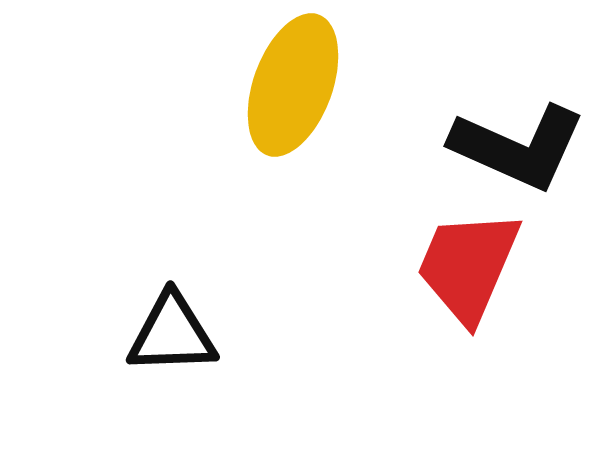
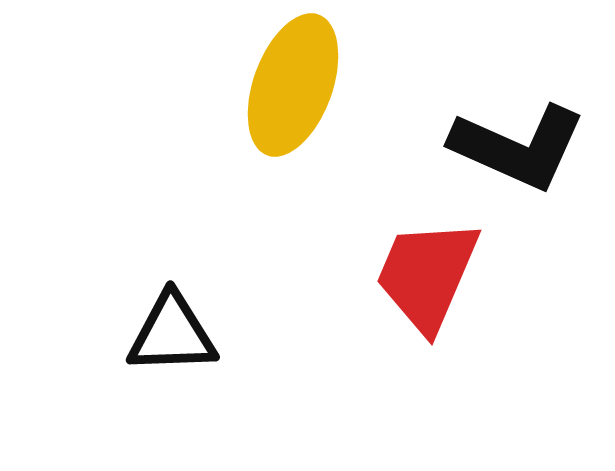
red trapezoid: moved 41 px left, 9 px down
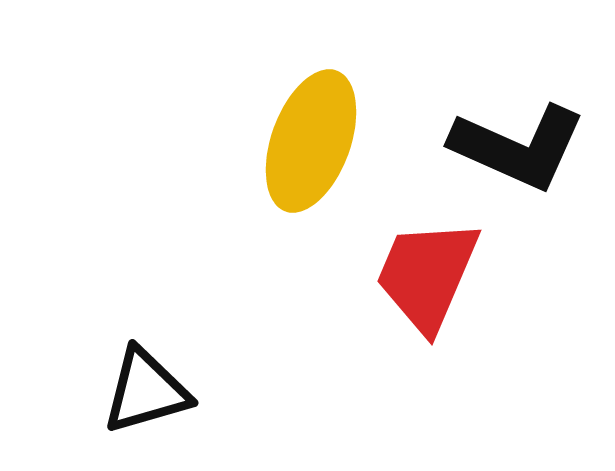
yellow ellipse: moved 18 px right, 56 px down
black triangle: moved 26 px left, 57 px down; rotated 14 degrees counterclockwise
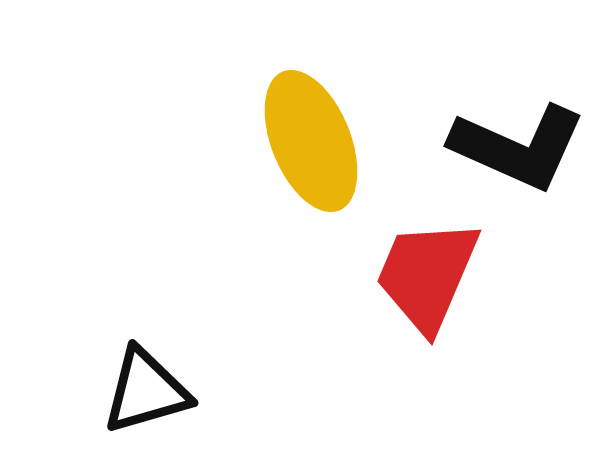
yellow ellipse: rotated 42 degrees counterclockwise
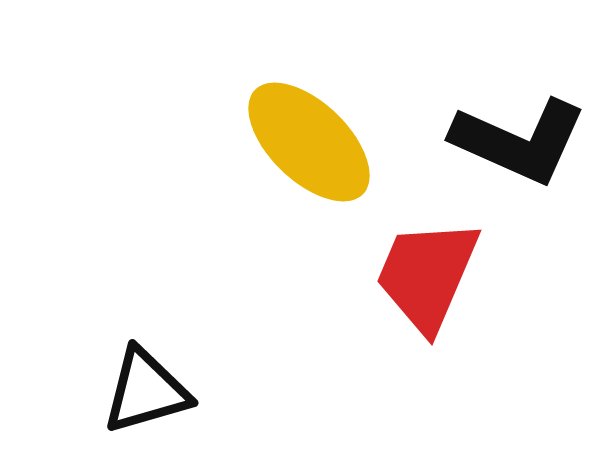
yellow ellipse: moved 2 px left, 1 px down; rotated 24 degrees counterclockwise
black L-shape: moved 1 px right, 6 px up
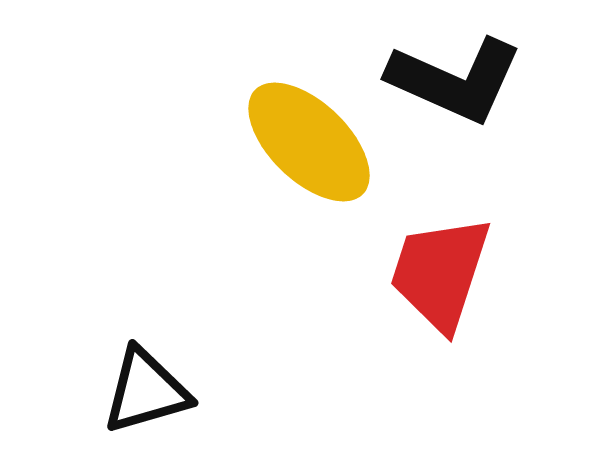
black L-shape: moved 64 px left, 61 px up
red trapezoid: moved 13 px right, 2 px up; rotated 5 degrees counterclockwise
